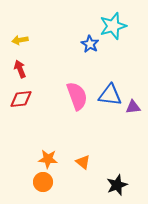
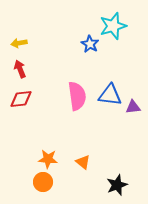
yellow arrow: moved 1 px left, 3 px down
pink semicircle: rotated 12 degrees clockwise
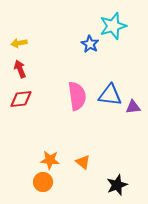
orange star: moved 2 px right, 1 px down
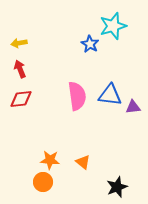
black star: moved 2 px down
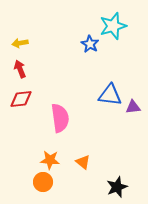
yellow arrow: moved 1 px right
pink semicircle: moved 17 px left, 22 px down
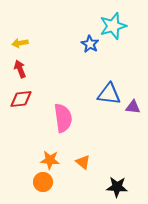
blue triangle: moved 1 px left, 1 px up
purple triangle: rotated 14 degrees clockwise
pink semicircle: moved 3 px right
black star: rotated 25 degrees clockwise
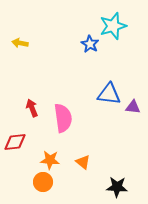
yellow arrow: rotated 21 degrees clockwise
red arrow: moved 12 px right, 39 px down
red diamond: moved 6 px left, 43 px down
